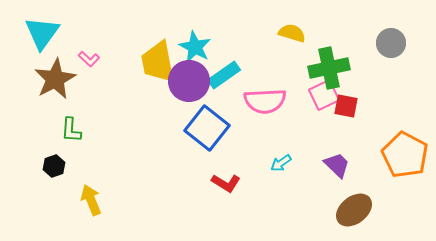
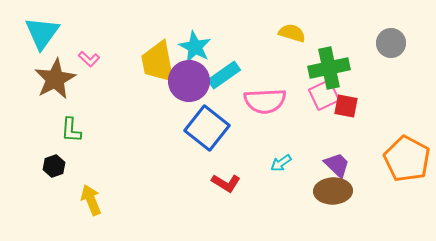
orange pentagon: moved 2 px right, 4 px down
brown ellipse: moved 21 px left, 19 px up; rotated 36 degrees clockwise
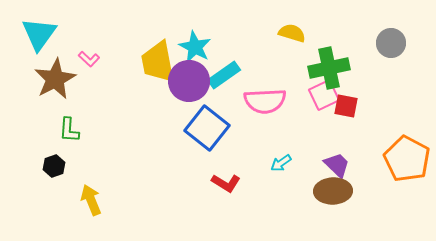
cyan triangle: moved 3 px left, 1 px down
green L-shape: moved 2 px left
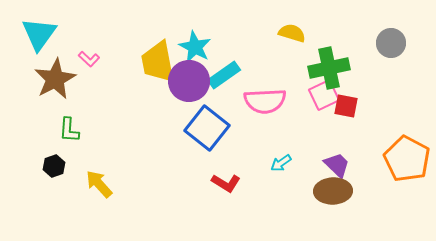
yellow arrow: moved 8 px right, 16 px up; rotated 20 degrees counterclockwise
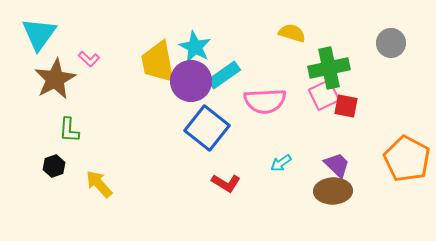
purple circle: moved 2 px right
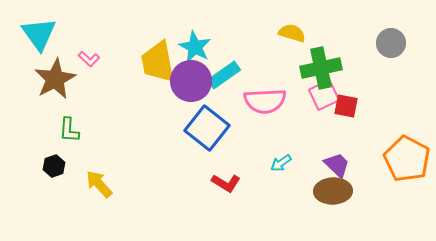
cyan triangle: rotated 12 degrees counterclockwise
green cross: moved 8 px left
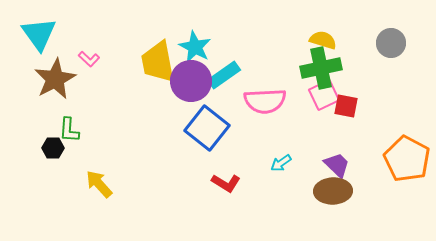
yellow semicircle: moved 31 px right, 7 px down
black hexagon: moved 1 px left, 18 px up; rotated 20 degrees clockwise
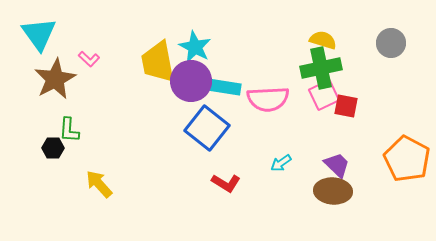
cyan rectangle: moved 12 px down; rotated 44 degrees clockwise
pink semicircle: moved 3 px right, 2 px up
brown ellipse: rotated 6 degrees clockwise
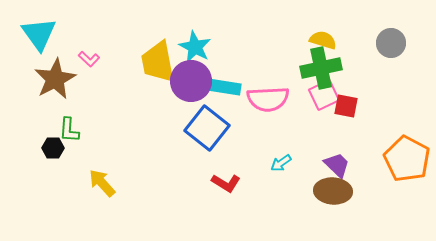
yellow arrow: moved 3 px right, 1 px up
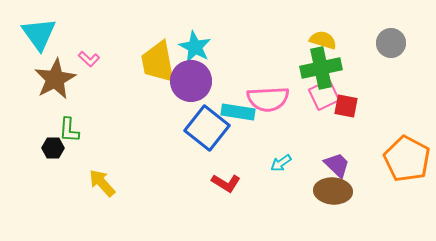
cyan rectangle: moved 14 px right, 25 px down
